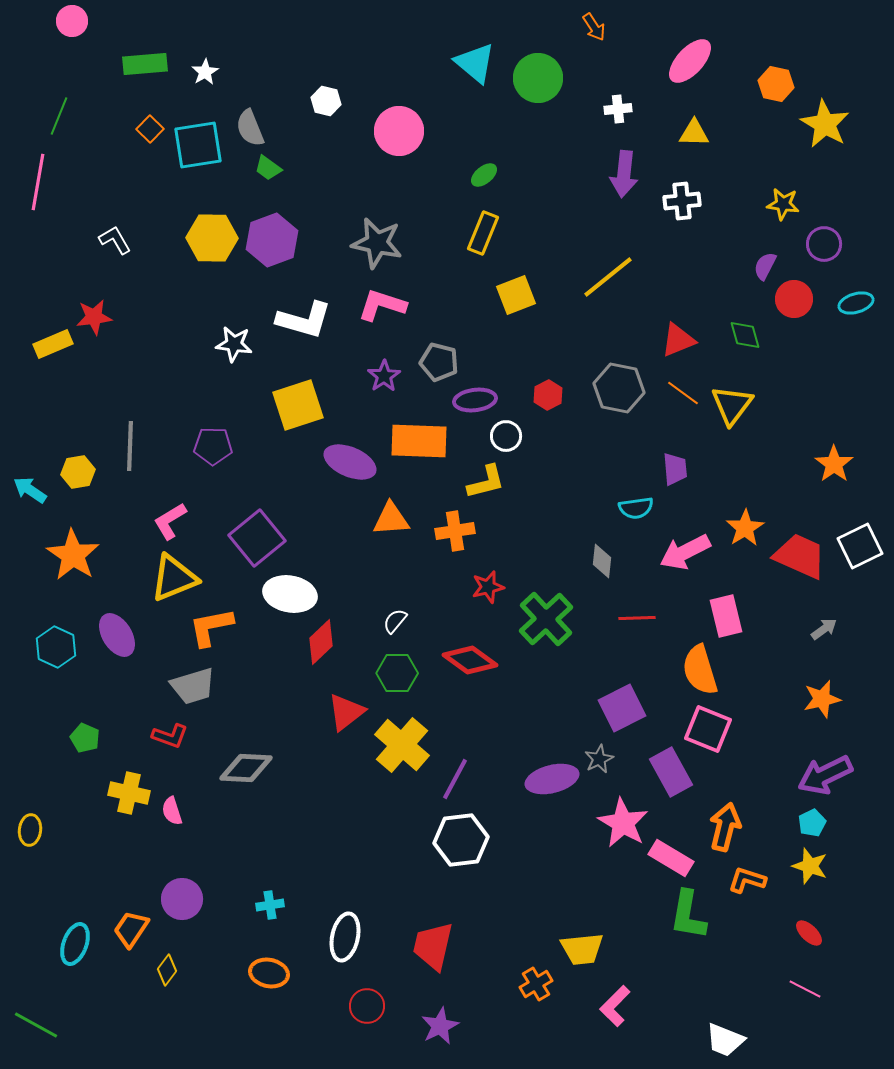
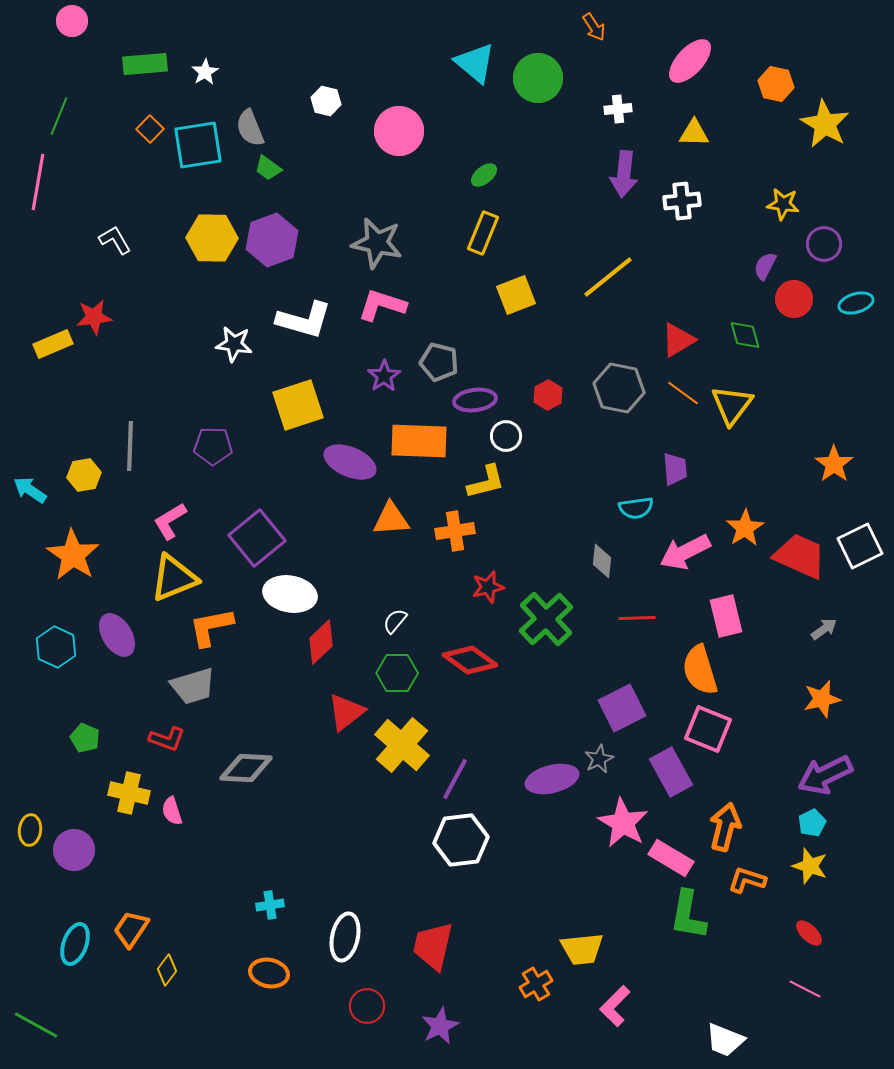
red triangle at (678, 340): rotated 9 degrees counterclockwise
yellow hexagon at (78, 472): moved 6 px right, 3 px down
red L-shape at (170, 736): moved 3 px left, 3 px down
purple circle at (182, 899): moved 108 px left, 49 px up
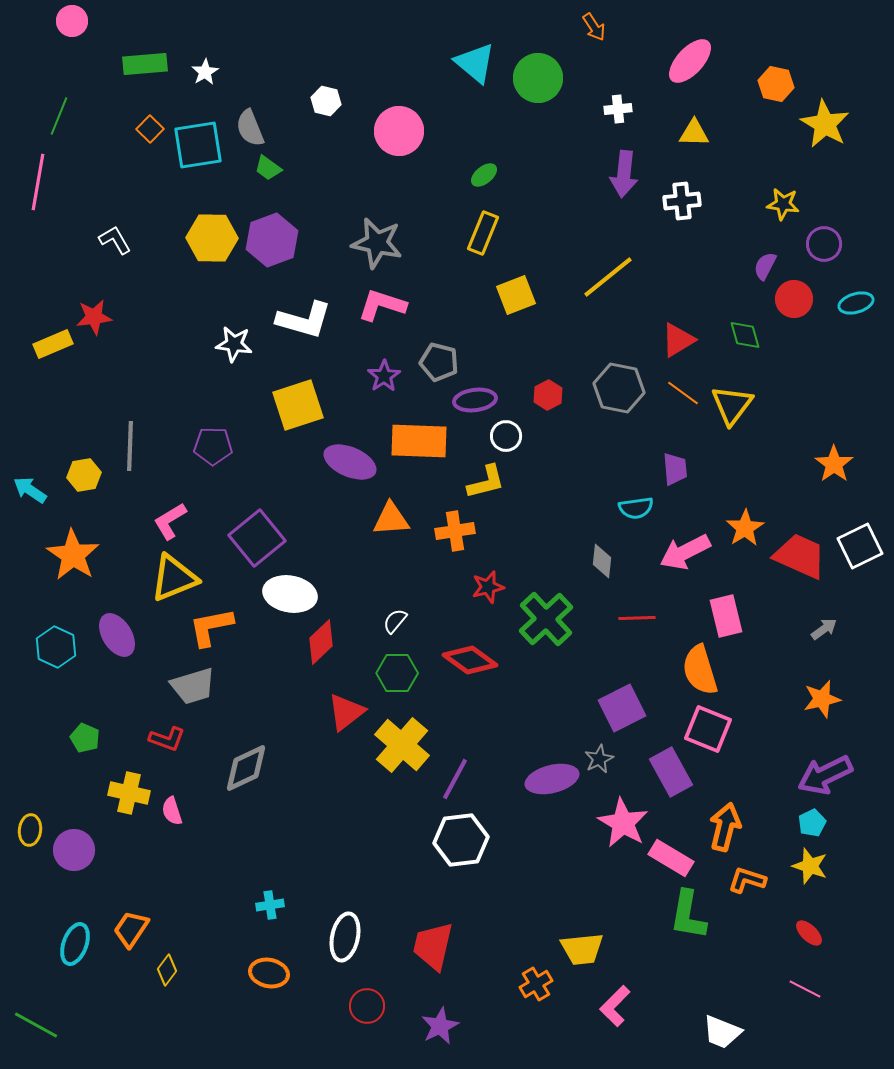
gray diamond at (246, 768): rotated 28 degrees counterclockwise
white trapezoid at (725, 1040): moved 3 px left, 8 px up
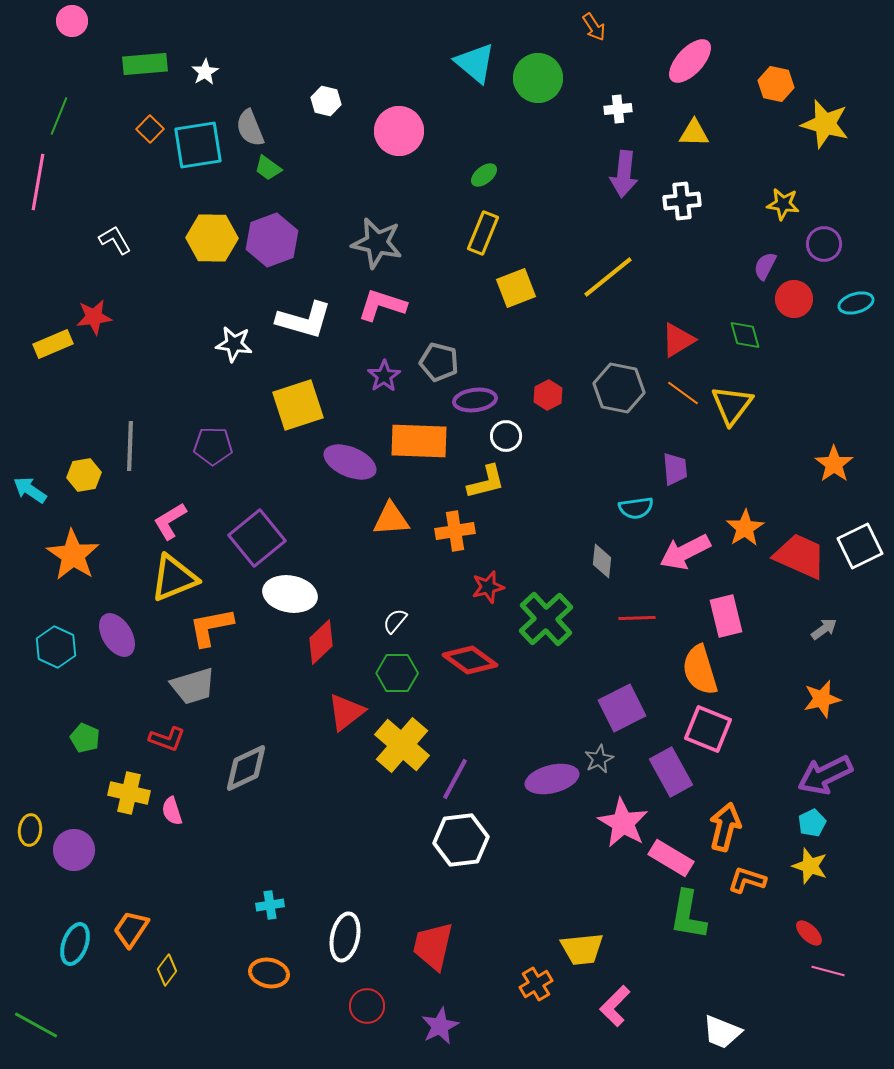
yellow star at (825, 124): rotated 15 degrees counterclockwise
yellow square at (516, 295): moved 7 px up
pink line at (805, 989): moved 23 px right, 18 px up; rotated 12 degrees counterclockwise
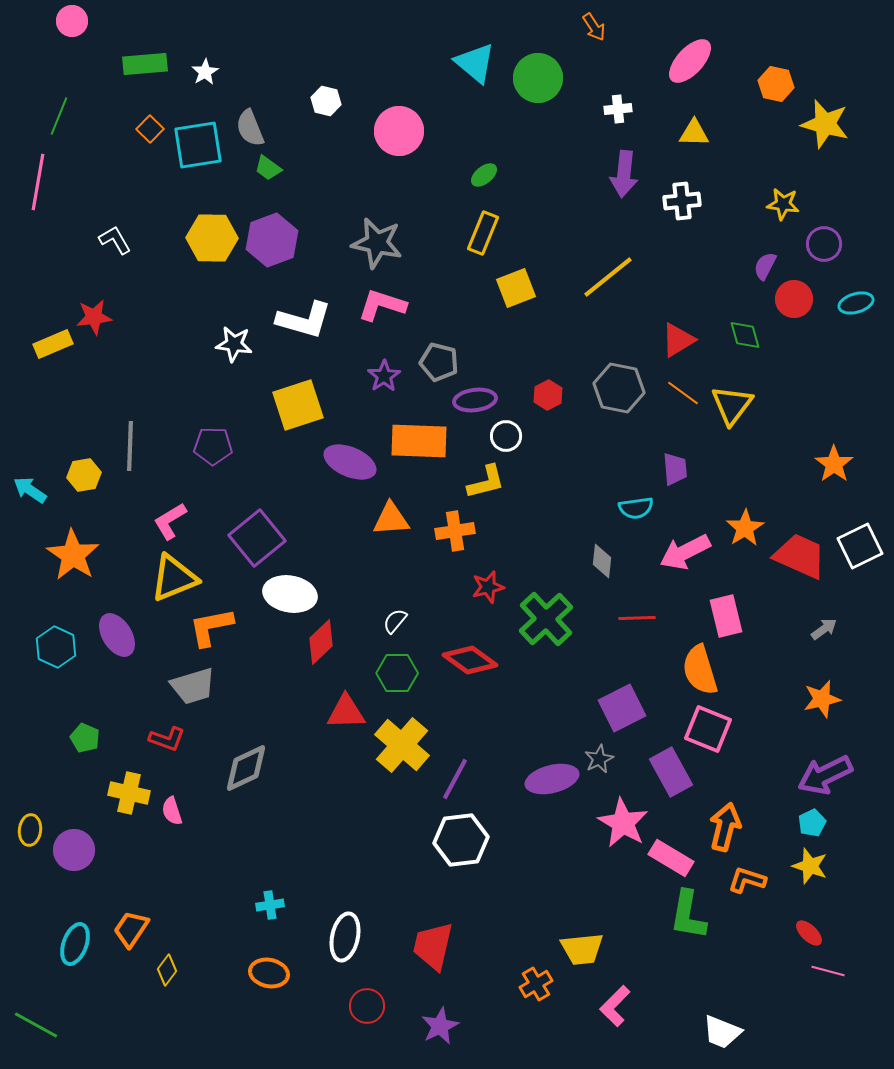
red triangle at (346, 712): rotated 36 degrees clockwise
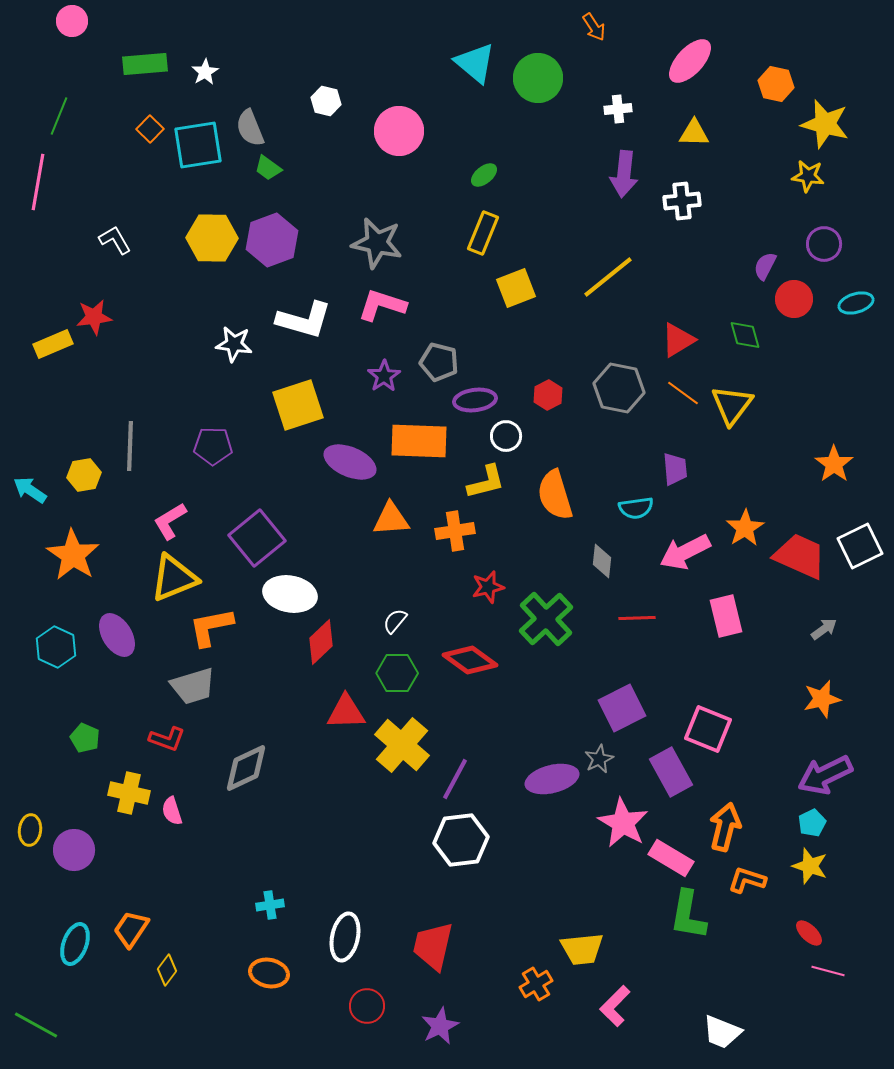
yellow star at (783, 204): moved 25 px right, 28 px up
orange semicircle at (700, 670): moved 145 px left, 175 px up
